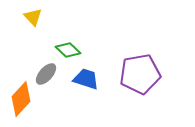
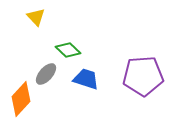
yellow triangle: moved 3 px right
purple pentagon: moved 3 px right, 2 px down; rotated 6 degrees clockwise
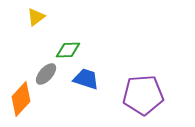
yellow triangle: rotated 36 degrees clockwise
green diamond: rotated 45 degrees counterclockwise
purple pentagon: moved 19 px down
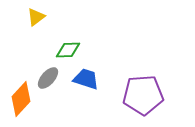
gray ellipse: moved 2 px right, 4 px down
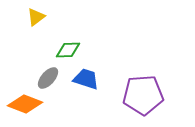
orange diamond: moved 4 px right, 5 px down; rotated 68 degrees clockwise
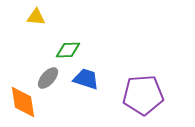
yellow triangle: rotated 42 degrees clockwise
orange diamond: moved 2 px left, 2 px up; rotated 60 degrees clockwise
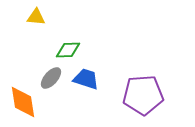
gray ellipse: moved 3 px right
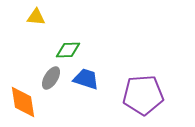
gray ellipse: rotated 10 degrees counterclockwise
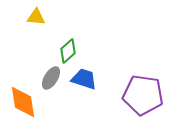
green diamond: moved 1 px down; rotated 40 degrees counterclockwise
blue trapezoid: moved 2 px left
purple pentagon: rotated 12 degrees clockwise
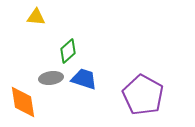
gray ellipse: rotated 50 degrees clockwise
purple pentagon: rotated 21 degrees clockwise
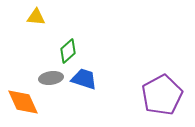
purple pentagon: moved 19 px right; rotated 15 degrees clockwise
orange diamond: rotated 16 degrees counterclockwise
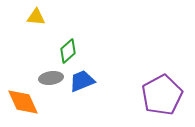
blue trapezoid: moved 2 px left, 2 px down; rotated 40 degrees counterclockwise
